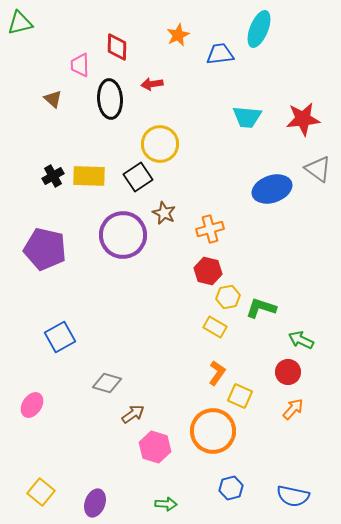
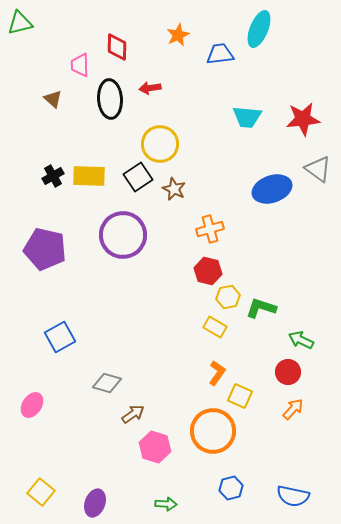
red arrow at (152, 84): moved 2 px left, 4 px down
brown star at (164, 213): moved 10 px right, 24 px up
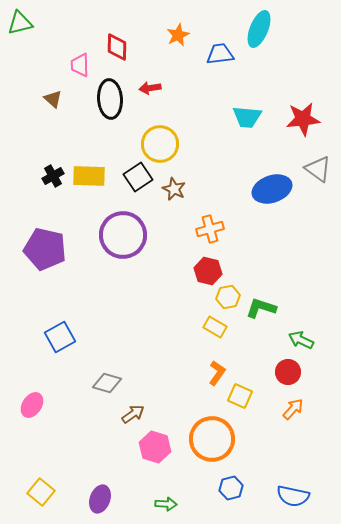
orange circle at (213, 431): moved 1 px left, 8 px down
purple ellipse at (95, 503): moved 5 px right, 4 px up
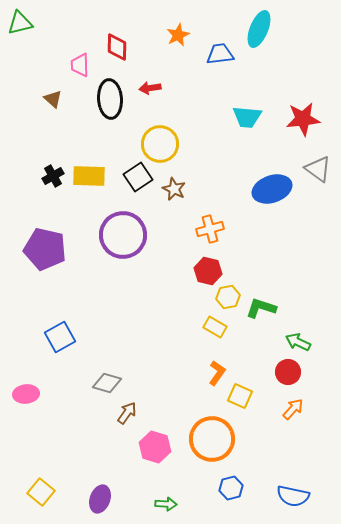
green arrow at (301, 340): moved 3 px left, 2 px down
pink ellipse at (32, 405): moved 6 px left, 11 px up; rotated 50 degrees clockwise
brown arrow at (133, 414): moved 6 px left, 1 px up; rotated 20 degrees counterclockwise
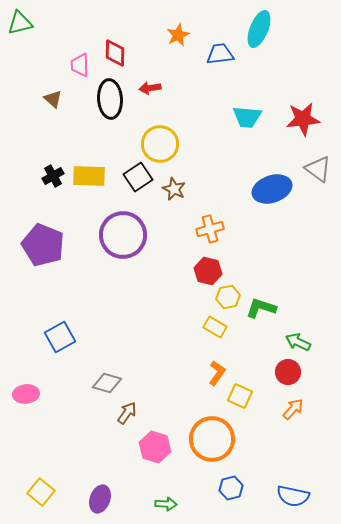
red diamond at (117, 47): moved 2 px left, 6 px down
purple pentagon at (45, 249): moved 2 px left, 4 px up; rotated 9 degrees clockwise
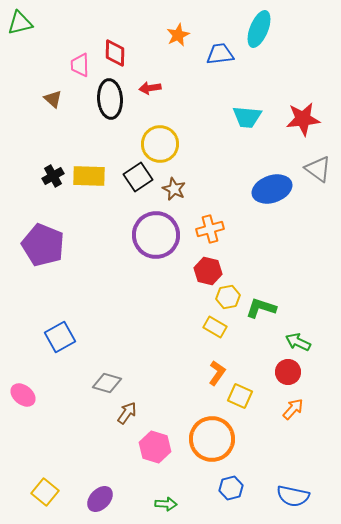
purple circle at (123, 235): moved 33 px right
pink ellipse at (26, 394): moved 3 px left, 1 px down; rotated 45 degrees clockwise
yellow square at (41, 492): moved 4 px right
purple ellipse at (100, 499): rotated 24 degrees clockwise
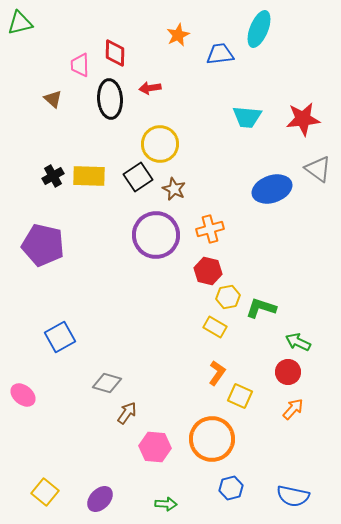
purple pentagon at (43, 245): rotated 9 degrees counterclockwise
pink hexagon at (155, 447): rotated 12 degrees counterclockwise
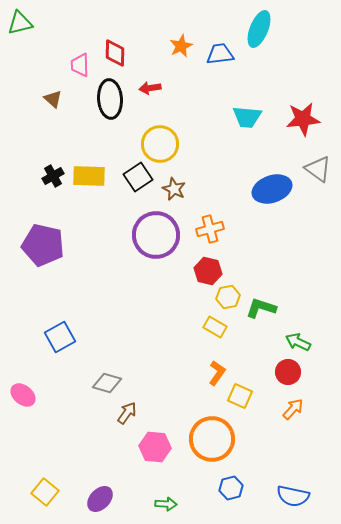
orange star at (178, 35): moved 3 px right, 11 px down
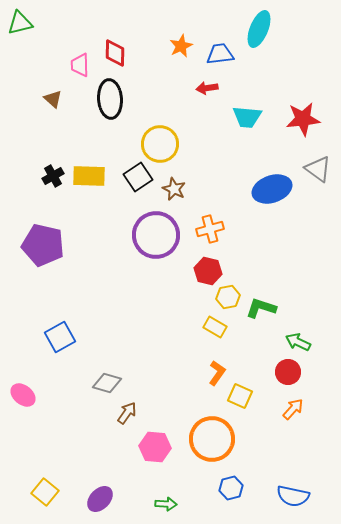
red arrow at (150, 88): moved 57 px right
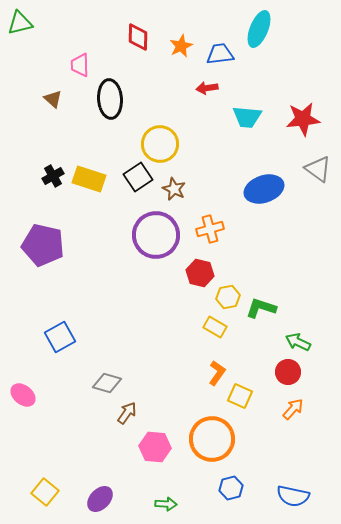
red diamond at (115, 53): moved 23 px right, 16 px up
yellow rectangle at (89, 176): moved 3 px down; rotated 16 degrees clockwise
blue ellipse at (272, 189): moved 8 px left
red hexagon at (208, 271): moved 8 px left, 2 px down
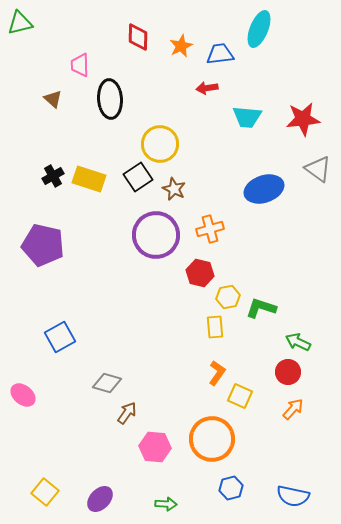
yellow rectangle at (215, 327): rotated 55 degrees clockwise
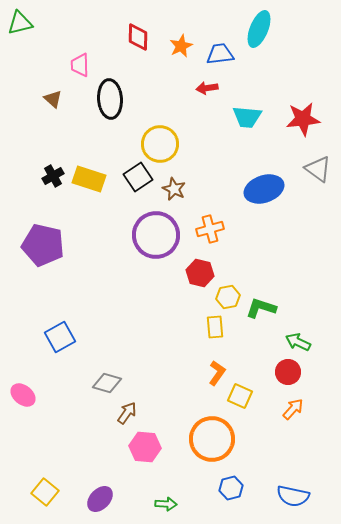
pink hexagon at (155, 447): moved 10 px left
